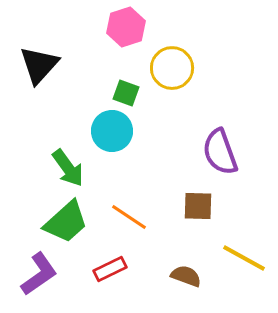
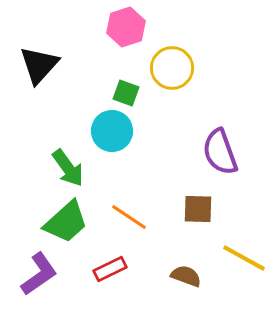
brown square: moved 3 px down
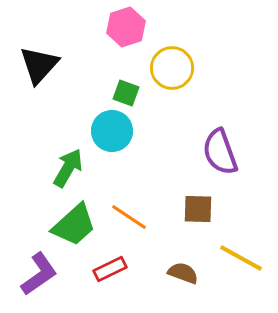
green arrow: rotated 114 degrees counterclockwise
green trapezoid: moved 8 px right, 3 px down
yellow line: moved 3 px left
brown semicircle: moved 3 px left, 3 px up
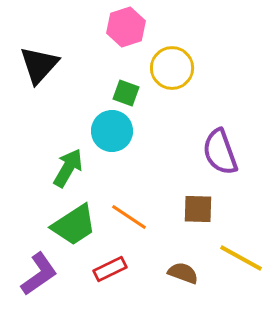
green trapezoid: rotated 9 degrees clockwise
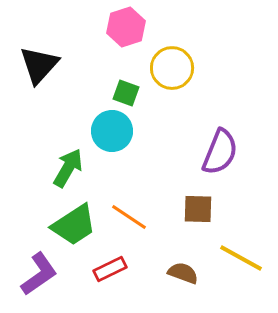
purple semicircle: rotated 138 degrees counterclockwise
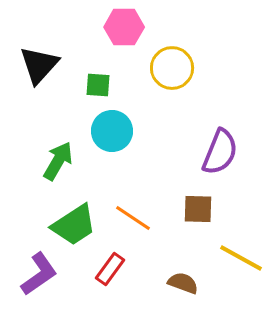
pink hexagon: moved 2 px left; rotated 18 degrees clockwise
green square: moved 28 px left, 8 px up; rotated 16 degrees counterclockwise
green arrow: moved 10 px left, 7 px up
orange line: moved 4 px right, 1 px down
red rectangle: rotated 28 degrees counterclockwise
brown semicircle: moved 10 px down
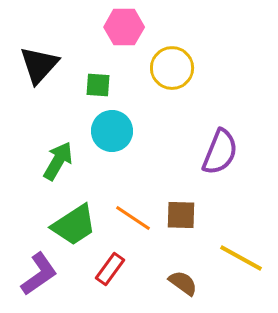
brown square: moved 17 px left, 6 px down
brown semicircle: rotated 16 degrees clockwise
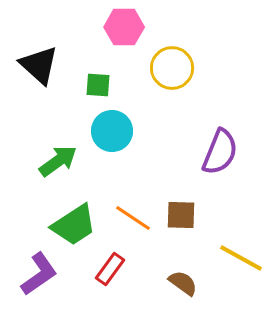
black triangle: rotated 30 degrees counterclockwise
green arrow: rotated 24 degrees clockwise
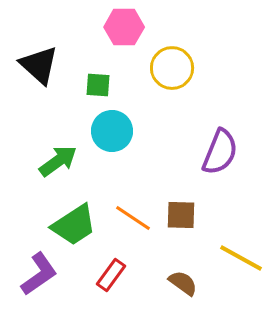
red rectangle: moved 1 px right, 6 px down
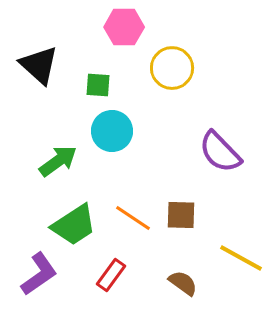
purple semicircle: rotated 114 degrees clockwise
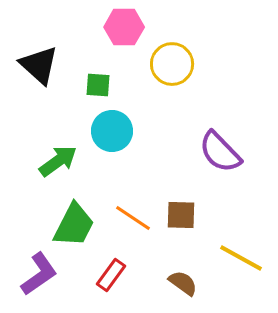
yellow circle: moved 4 px up
green trapezoid: rotated 30 degrees counterclockwise
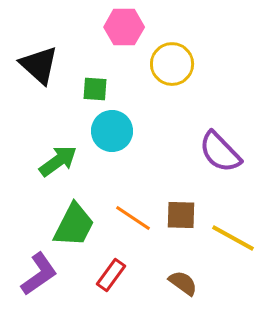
green square: moved 3 px left, 4 px down
yellow line: moved 8 px left, 20 px up
